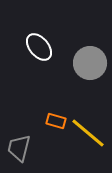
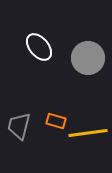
gray circle: moved 2 px left, 5 px up
yellow line: rotated 48 degrees counterclockwise
gray trapezoid: moved 22 px up
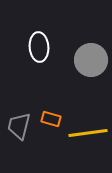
white ellipse: rotated 36 degrees clockwise
gray circle: moved 3 px right, 2 px down
orange rectangle: moved 5 px left, 2 px up
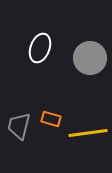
white ellipse: moved 1 px right, 1 px down; rotated 24 degrees clockwise
gray circle: moved 1 px left, 2 px up
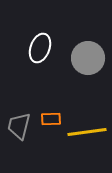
gray circle: moved 2 px left
orange rectangle: rotated 18 degrees counterclockwise
yellow line: moved 1 px left, 1 px up
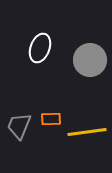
gray circle: moved 2 px right, 2 px down
gray trapezoid: rotated 8 degrees clockwise
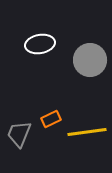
white ellipse: moved 4 px up; rotated 60 degrees clockwise
orange rectangle: rotated 24 degrees counterclockwise
gray trapezoid: moved 8 px down
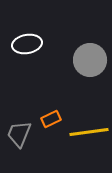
white ellipse: moved 13 px left
yellow line: moved 2 px right
